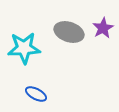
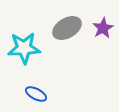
gray ellipse: moved 2 px left, 4 px up; rotated 48 degrees counterclockwise
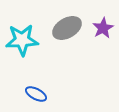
cyan star: moved 2 px left, 8 px up
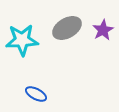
purple star: moved 2 px down
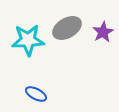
purple star: moved 2 px down
cyan star: moved 6 px right
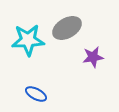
purple star: moved 10 px left, 25 px down; rotated 20 degrees clockwise
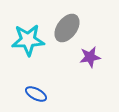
gray ellipse: rotated 24 degrees counterclockwise
purple star: moved 3 px left
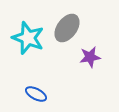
cyan star: moved 2 px up; rotated 24 degrees clockwise
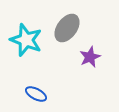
cyan star: moved 2 px left, 2 px down
purple star: rotated 15 degrees counterclockwise
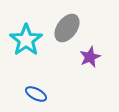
cyan star: rotated 16 degrees clockwise
